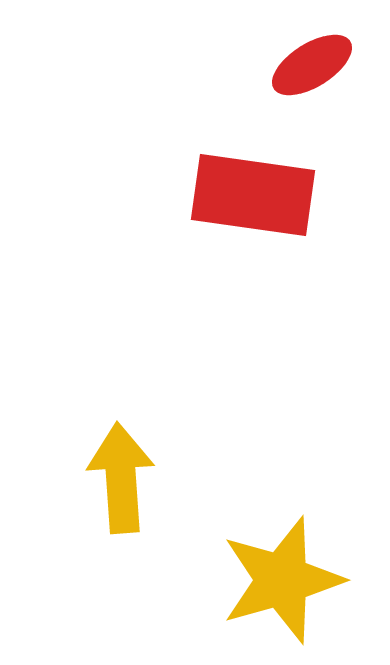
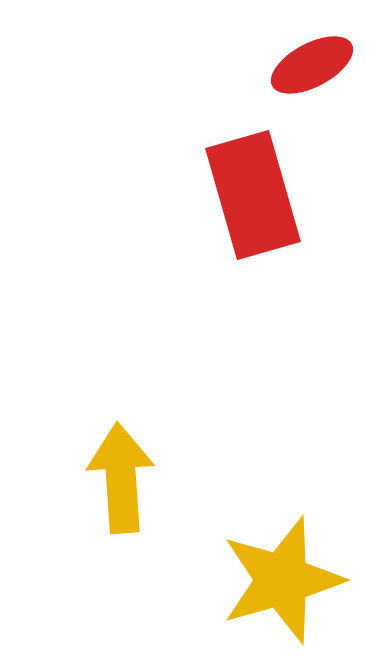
red ellipse: rotated 4 degrees clockwise
red rectangle: rotated 66 degrees clockwise
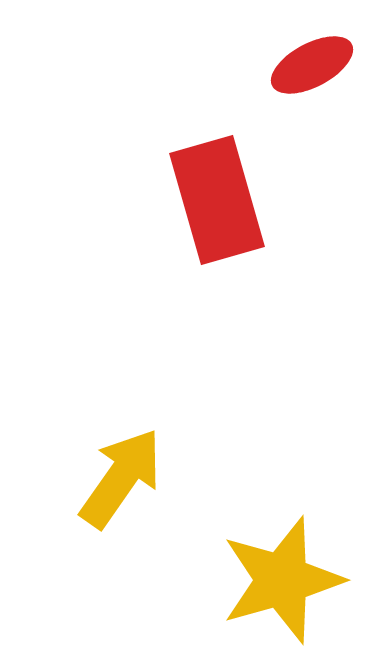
red rectangle: moved 36 px left, 5 px down
yellow arrow: rotated 39 degrees clockwise
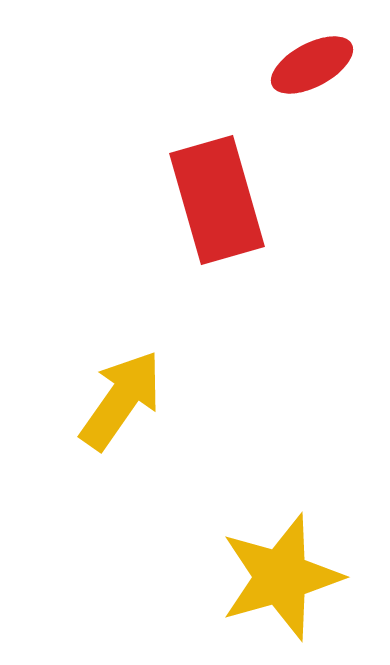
yellow arrow: moved 78 px up
yellow star: moved 1 px left, 3 px up
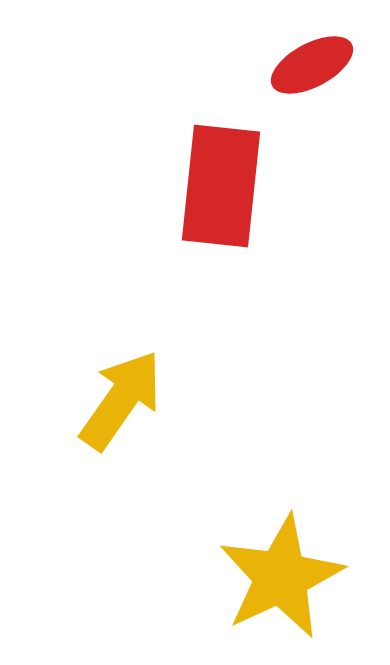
red rectangle: moved 4 px right, 14 px up; rotated 22 degrees clockwise
yellow star: rotated 9 degrees counterclockwise
